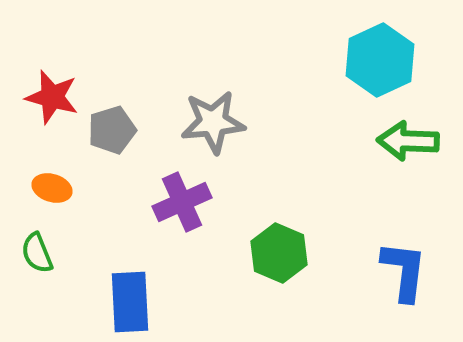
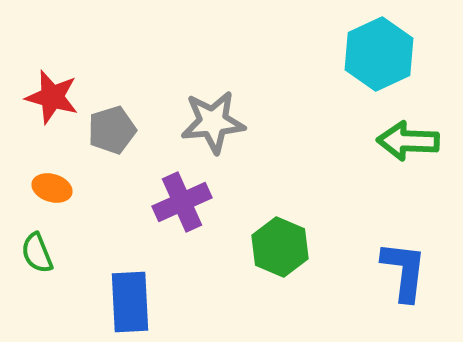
cyan hexagon: moved 1 px left, 6 px up
green hexagon: moved 1 px right, 6 px up
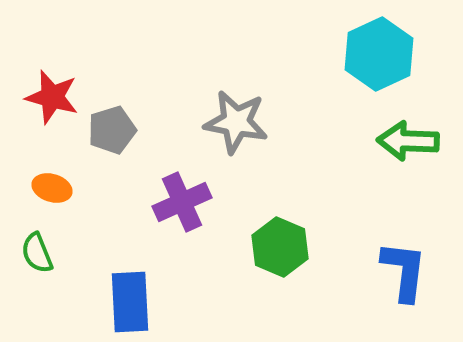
gray star: moved 23 px right; rotated 16 degrees clockwise
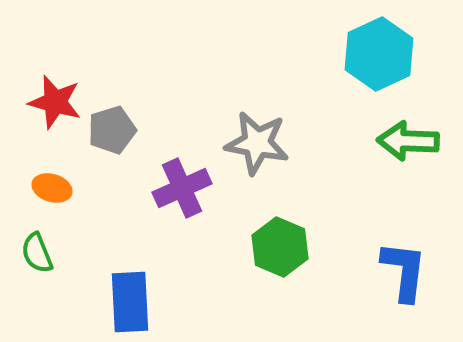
red star: moved 3 px right, 5 px down
gray star: moved 21 px right, 21 px down
purple cross: moved 14 px up
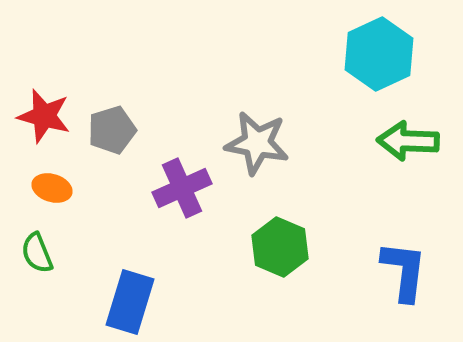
red star: moved 11 px left, 14 px down
blue rectangle: rotated 20 degrees clockwise
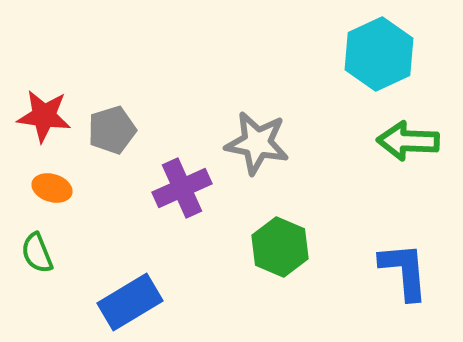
red star: rotated 8 degrees counterclockwise
blue L-shape: rotated 12 degrees counterclockwise
blue rectangle: rotated 42 degrees clockwise
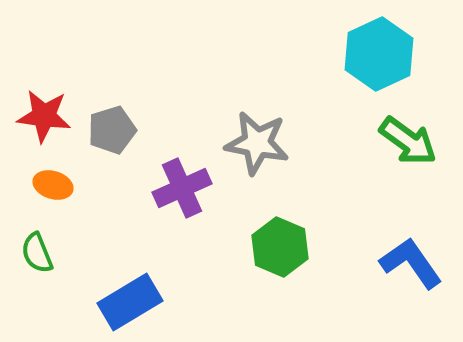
green arrow: rotated 146 degrees counterclockwise
orange ellipse: moved 1 px right, 3 px up
blue L-shape: moved 7 px right, 8 px up; rotated 30 degrees counterclockwise
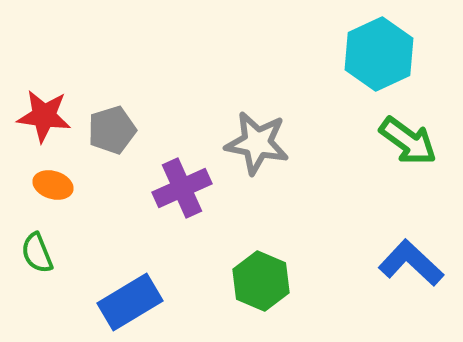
green hexagon: moved 19 px left, 34 px down
blue L-shape: rotated 12 degrees counterclockwise
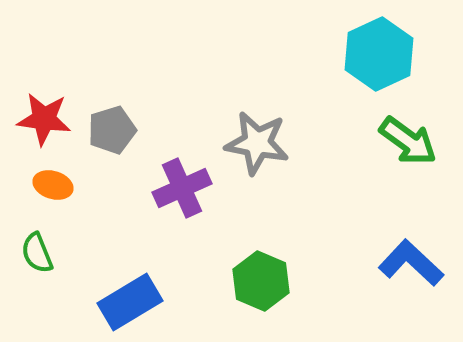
red star: moved 3 px down
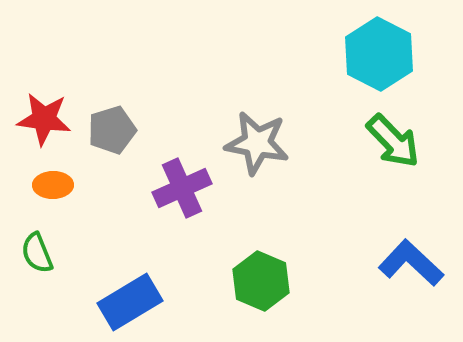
cyan hexagon: rotated 8 degrees counterclockwise
green arrow: moved 15 px left; rotated 10 degrees clockwise
orange ellipse: rotated 18 degrees counterclockwise
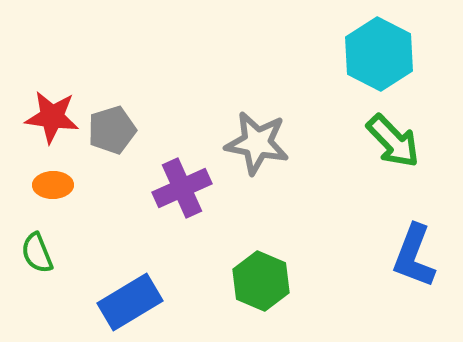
red star: moved 8 px right, 2 px up
blue L-shape: moved 3 px right, 7 px up; rotated 112 degrees counterclockwise
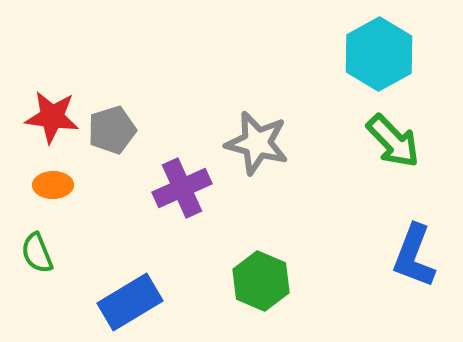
cyan hexagon: rotated 4 degrees clockwise
gray star: rotated 4 degrees clockwise
